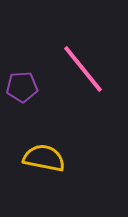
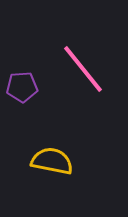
yellow semicircle: moved 8 px right, 3 px down
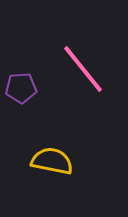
purple pentagon: moved 1 px left, 1 px down
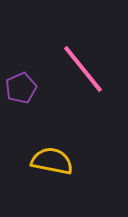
purple pentagon: rotated 20 degrees counterclockwise
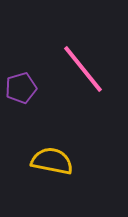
purple pentagon: rotated 8 degrees clockwise
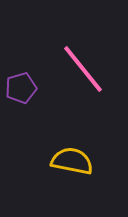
yellow semicircle: moved 20 px right
